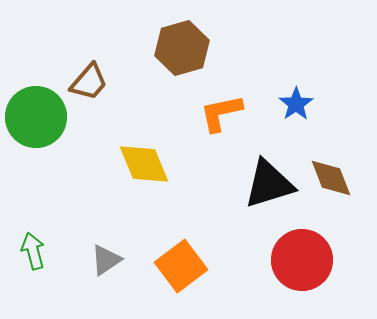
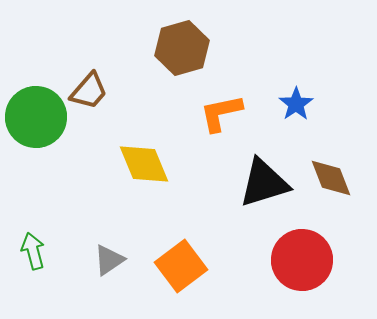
brown trapezoid: moved 9 px down
black triangle: moved 5 px left, 1 px up
gray triangle: moved 3 px right
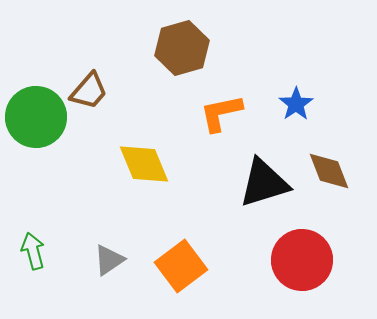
brown diamond: moved 2 px left, 7 px up
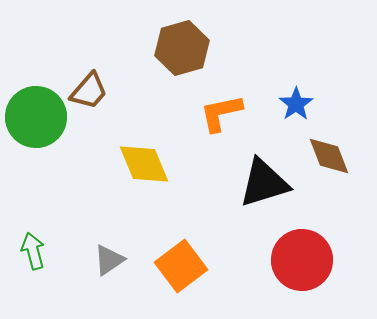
brown diamond: moved 15 px up
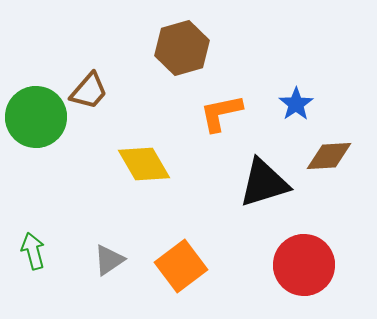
brown diamond: rotated 72 degrees counterclockwise
yellow diamond: rotated 8 degrees counterclockwise
red circle: moved 2 px right, 5 px down
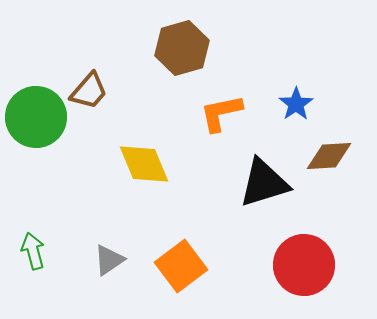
yellow diamond: rotated 8 degrees clockwise
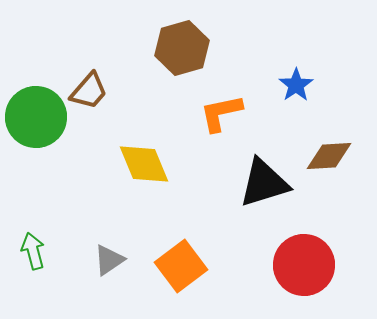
blue star: moved 19 px up
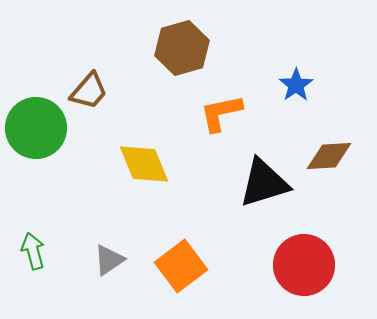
green circle: moved 11 px down
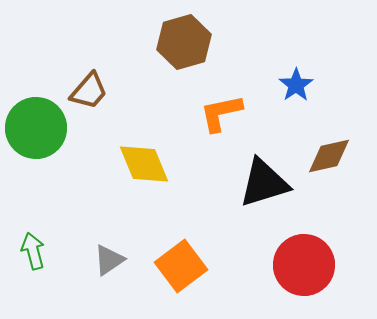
brown hexagon: moved 2 px right, 6 px up
brown diamond: rotated 9 degrees counterclockwise
